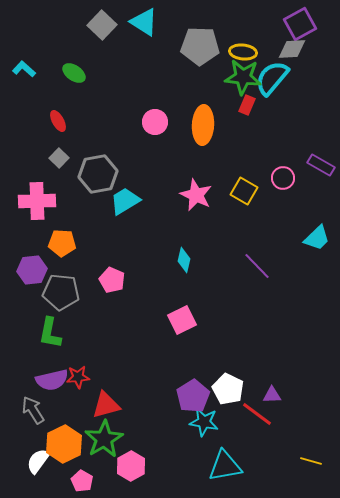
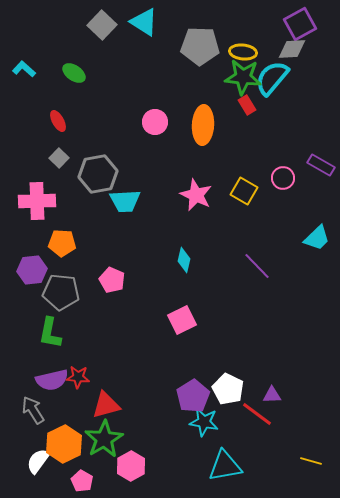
red rectangle at (247, 105): rotated 54 degrees counterclockwise
cyan trapezoid at (125, 201): rotated 152 degrees counterclockwise
red star at (78, 377): rotated 10 degrees clockwise
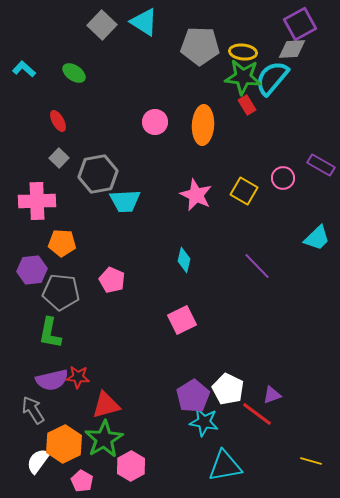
purple triangle at (272, 395): rotated 18 degrees counterclockwise
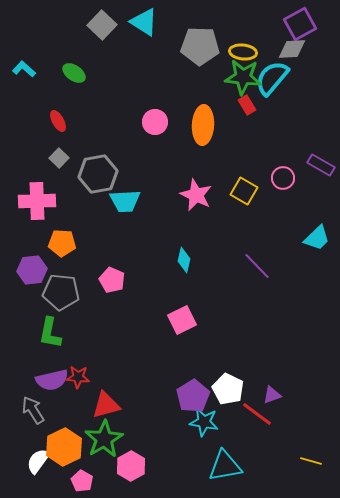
orange hexagon at (64, 444): moved 3 px down
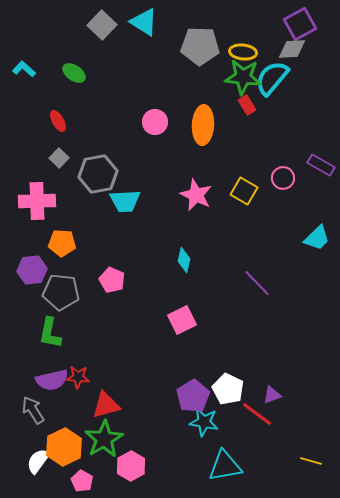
purple line at (257, 266): moved 17 px down
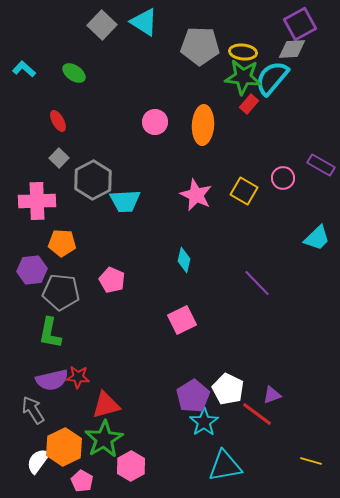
red rectangle at (247, 105): moved 2 px right, 1 px up; rotated 72 degrees clockwise
gray hexagon at (98, 174): moved 5 px left, 6 px down; rotated 18 degrees counterclockwise
cyan star at (204, 422): rotated 28 degrees clockwise
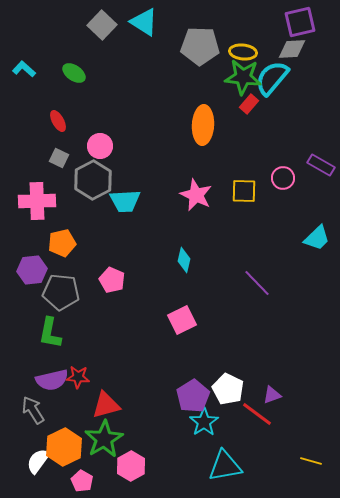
purple square at (300, 24): moved 2 px up; rotated 16 degrees clockwise
pink circle at (155, 122): moved 55 px left, 24 px down
gray square at (59, 158): rotated 18 degrees counterclockwise
yellow square at (244, 191): rotated 28 degrees counterclockwise
orange pentagon at (62, 243): rotated 16 degrees counterclockwise
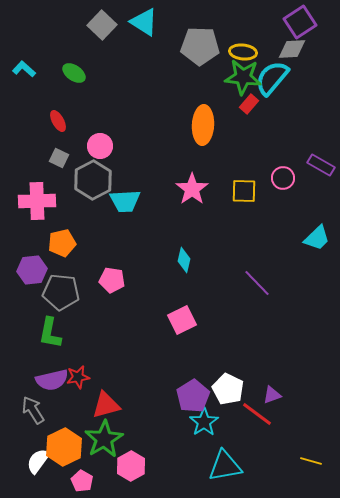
purple square at (300, 22): rotated 20 degrees counterclockwise
pink star at (196, 195): moved 4 px left, 6 px up; rotated 12 degrees clockwise
pink pentagon at (112, 280): rotated 15 degrees counterclockwise
red star at (78, 377): rotated 15 degrees counterclockwise
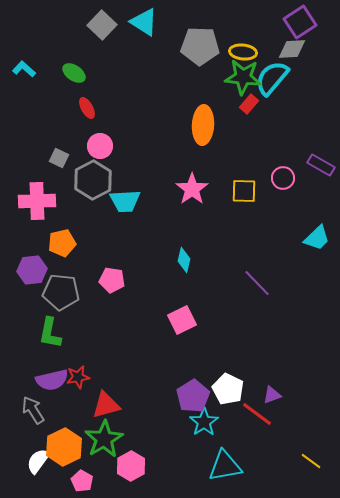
red ellipse at (58, 121): moved 29 px right, 13 px up
yellow line at (311, 461): rotated 20 degrees clockwise
